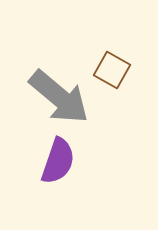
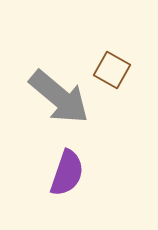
purple semicircle: moved 9 px right, 12 px down
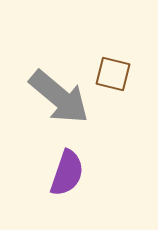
brown square: moved 1 px right, 4 px down; rotated 15 degrees counterclockwise
